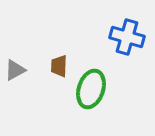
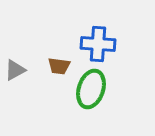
blue cross: moved 29 px left, 7 px down; rotated 12 degrees counterclockwise
brown trapezoid: rotated 85 degrees counterclockwise
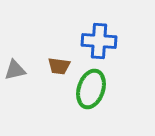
blue cross: moved 1 px right, 3 px up
gray triangle: rotated 15 degrees clockwise
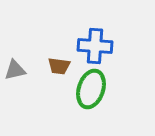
blue cross: moved 4 px left, 5 px down
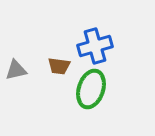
blue cross: rotated 20 degrees counterclockwise
gray triangle: moved 1 px right
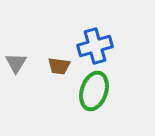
gray triangle: moved 7 px up; rotated 45 degrees counterclockwise
green ellipse: moved 3 px right, 2 px down
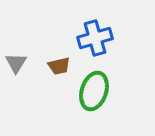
blue cross: moved 8 px up
brown trapezoid: rotated 20 degrees counterclockwise
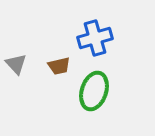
gray triangle: moved 1 px down; rotated 15 degrees counterclockwise
